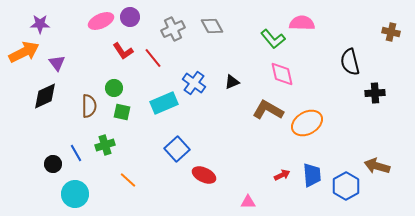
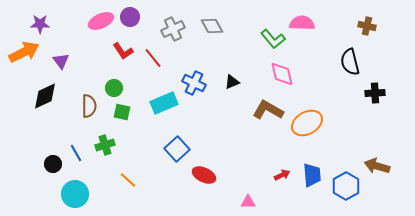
brown cross: moved 24 px left, 6 px up
purple triangle: moved 4 px right, 2 px up
blue cross: rotated 10 degrees counterclockwise
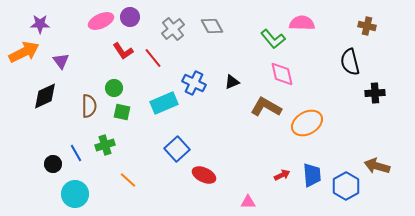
gray cross: rotated 15 degrees counterclockwise
brown L-shape: moved 2 px left, 3 px up
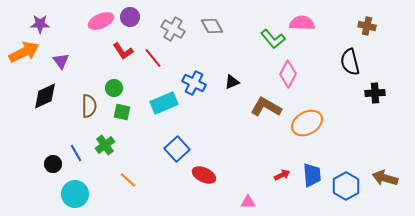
gray cross: rotated 20 degrees counterclockwise
pink diamond: moved 6 px right; rotated 40 degrees clockwise
green cross: rotated 18 degrees counterclockwise
brown arrow: moved 8 px right, 12 px down
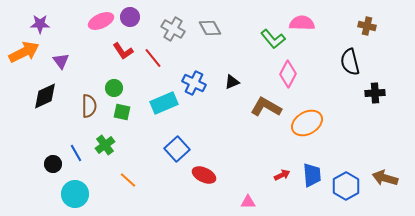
gray diamond: moved 2 px left, 2 px down
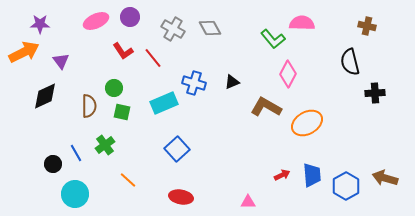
pink ellipse: moved 5 px left
blue cross: rotated 10 degrees counterclockwise
red ellipse: moved 23 px left, 22 px down; rotated 15 degrees counterclockwise
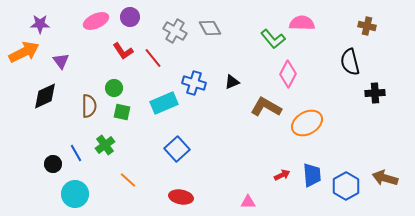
gray cross: moved 2 px right, 2 px down
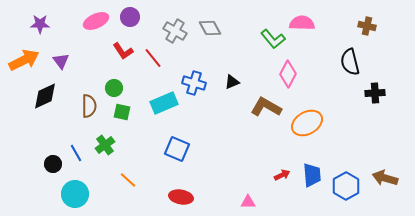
orange arrow: moved 8 px down
blue square: rotated 25 degrees counterclockwise
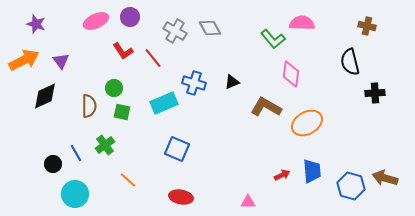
purple star: moved 4 px left; rotated 18 degrees clockwise
pink diamond: moved 3 px right; rotated 20 degrees counterclockwise
blue trapezoid: moved 4 px up
blue hexagon: moved 5 px right; rotated 16 degrees counterclockwise
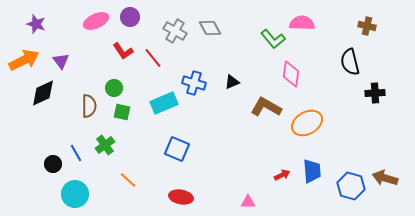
black diamond: moved 2 px left, 3 px up
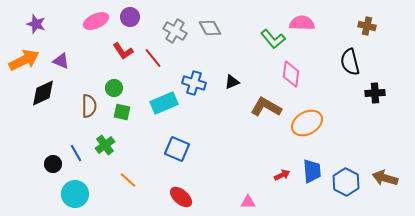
purple triangle: rotated 30 degrees counterclockwise
blue hexagon: moved 5 px left, 4 px up; rotated 12 degrees clockwise
red ellipse: rotated 30 degrees clockwise
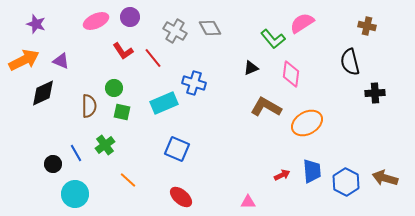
pink semicircle: rotated 35 degrees counterclockwise
black triangle: moved 19 px right, 14 px up
